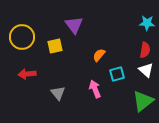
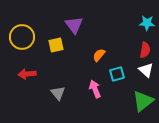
yellow square: moved 1 px right, 1 px up
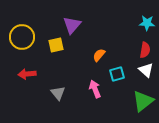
purple triangle: moved 2 px left; rotated 18 degrees clockwise
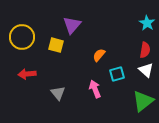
cyan star: rotated 28 degrees clockwise
yellow square: rotated 28 degrees clockwise
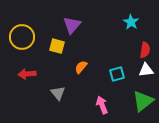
cyan star: moved 16 px left, 1 px up
yellow square: moved 1 px right, 1 px down
orange semicircle: moved 18 px left, 12 px down
white triangle: rotated 49 degrees counterclockwise
pink arrow: moved 7 px right, 16 px down
